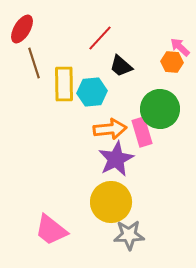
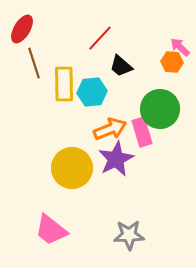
orange arrow: rotated 16 degrees counterclockwise
yellow circle: moved 39 px left, 34 px up
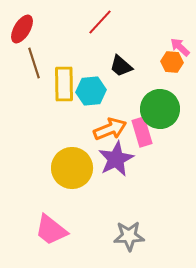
red line: moved 16 px up
cyan hexagon: moved 1 px left, 1 px up
gray star: moved 1 px down
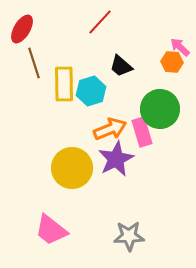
cyan hexagon: rotated 12 degrees counterclockwise
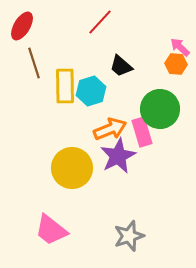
red ellipse: moved 3 px up
orange hexagon: moved 4 px right, 2 px down
yellow rectangle: moved 1 px right, 2 px down
purple star: moved 2 px right, 3 px up
gray star: rotated 16 degrees counterclockwise
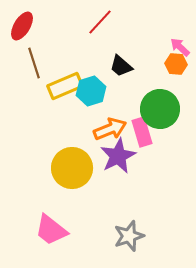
yellow rectangle: rotated 68 degrees clockwise
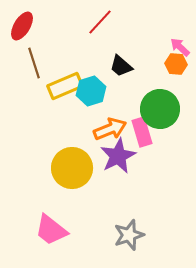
gray star: moved 1 px up
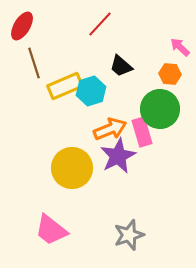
red line: moved 2 px down
orange hexagon: moved 6 px left, 10 px down
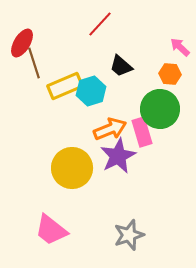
red ellipse: moved 17 px down
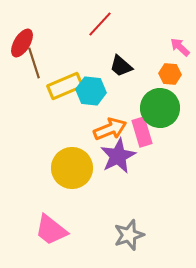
cyan hexagon: rotated 24 degrees clockwise
green circle: moved 1 px up
